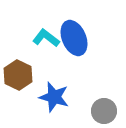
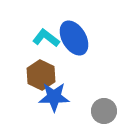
blue ellipse: rotated 8 degrees counterclockwise
brown hexagon: moved 23 px right
blue star: rotated 16 degrees counterclockwise
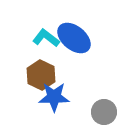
blue ellipse: rotated 20 degrees counterclockwise
gray circle: moved 1 px down
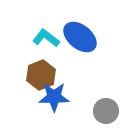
blue ellipse: moved 6 px right, 1 px up
brown hexagon: rotated 12 degrees clockwise
gray circle: moved 2 px right, 1 px up
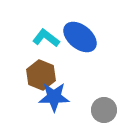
brown hexagon: rotated 16 degrees counterclockwise
gray circle: moved 2 px left, 1 px up
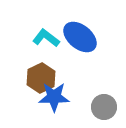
brown hexagon: moved 3 px down; rotated 12 degrees clockwise
gray circle: moved 3 px up
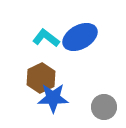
blue ellipse: rotated 68 degrees counterclockwise
blue star: moved 1 px left, 1 px down
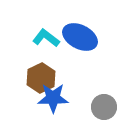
blue ellipse: rotated 56 degrees clockwise
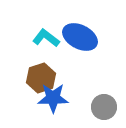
brown hexagon: rotated 8 degrees clockwise
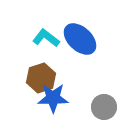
blue ellipse: moved 2 px down; rotated 16 degrees clockwise
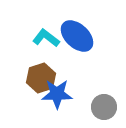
blue ellipse: moved 3 px left, 3 px up
blue star: moved 4 px right, 4 px up
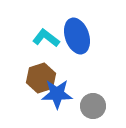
blue ellipse: rotated 28 degrees clockwise
gray circle: moved 11 px left, 1 px up
